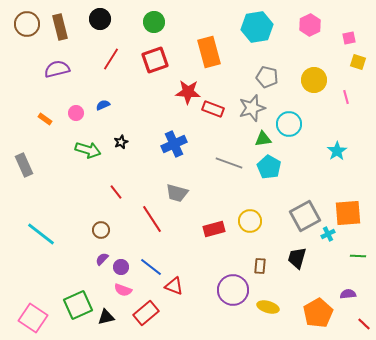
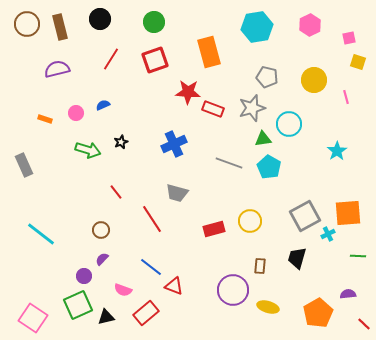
orange rectangle at (45, 119): rotated 16 degrees counterclockwise
purple circle at (121, 267): moved 37 px left, 9 px down
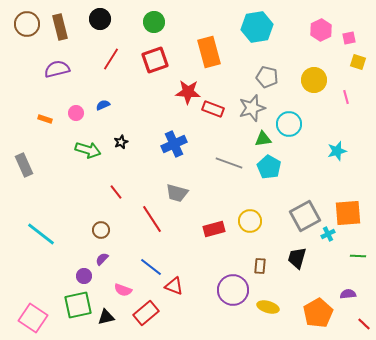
pink hexagon at (310, 25): moved 11 px right, 5 px down
cyan star at (337, 151): rotated 18 degrees clockwise
green square at (78, 305): rotated 12 degrees clockwise
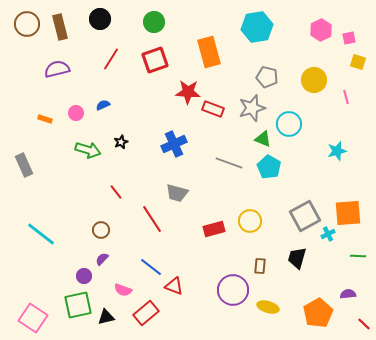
green triangle at (263, 139): rotated 30 degrees clockwise
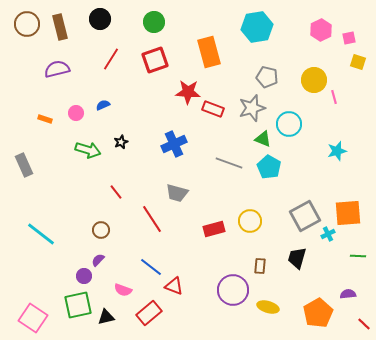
pink line at (346, 97): moved 12 px left
purple semicircle at (102, 259): moved 4 px left, 1 px down
red rectangle at (146, 313): moved 3 px right
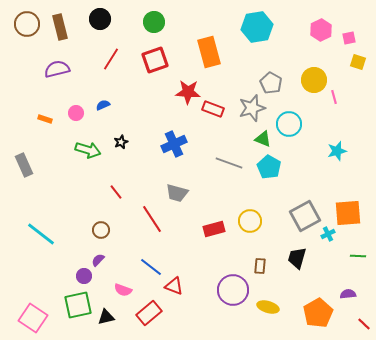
gray pentagon at (267, 77): moved 4 px right, 6 px down; rotated 15 degrees clockwise
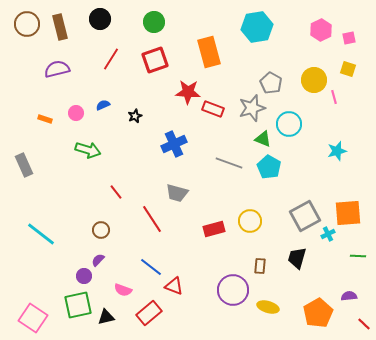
yellow square at (358, 62): moved 10 px left, 7 px down
black star at (121, 142): moved 14 px right, 26 px up
purple semicircle at (348, 294): moved 1 px right, 2 px down
